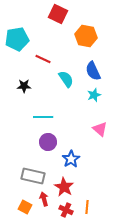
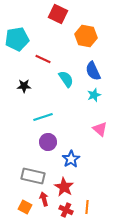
cyan line: rotated 18 degrees counterclockwise
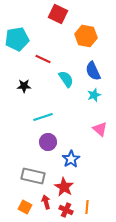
red arrow: moved 2 px right, 3 px down
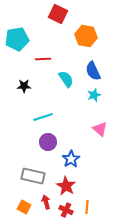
red line: rotated 28 degrees counterclockwise
red star: moved 2 px right, 1 px up
orange square: moved 1 px left
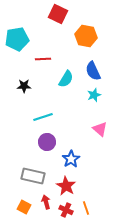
cyan semicircle: rotated 66 degrees clockwise
purple circle: moved 1 px left
orange line: moved 1 px left, 1 px down; rotated 24 degrees counterclockwise
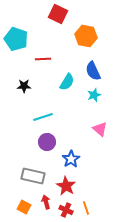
cyan pentagon: moved 1 px left; rotated 30 degrees clockwise
cyan semicircle: moved 1 px right, 3 px down
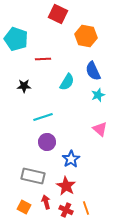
cyan star: moved 4 px right
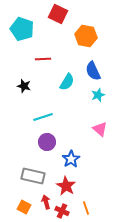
cyan pentagon: moved 6 px right, 10 px up
black star: rotated 16 degrees clockwise
red cross: moved 4 px left, 1 px down
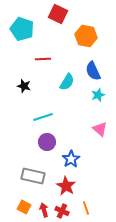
red arrow: moved 2 px left, 8 px down
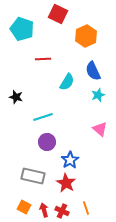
orange hexagon: rotated 25 degrees clockwise
black star: moved 8 px left, 11 px down
blue star: moved 1 px left, 1 px down
red star: moved 3 px up
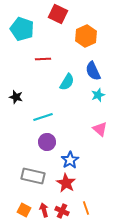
orange square: moved 3 px down
